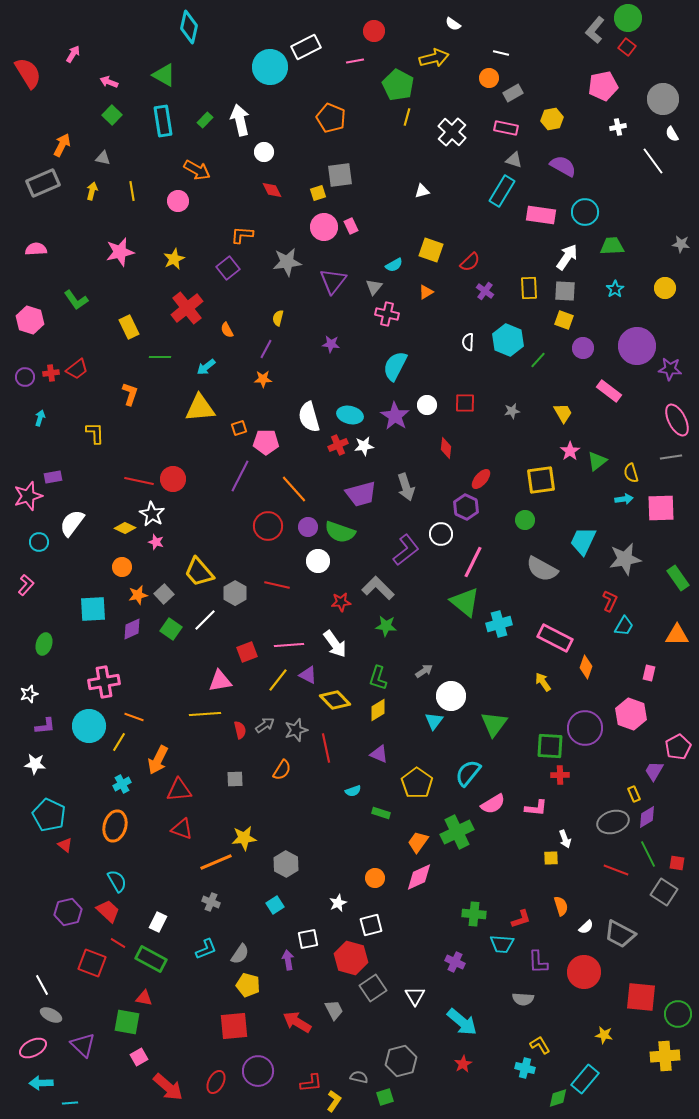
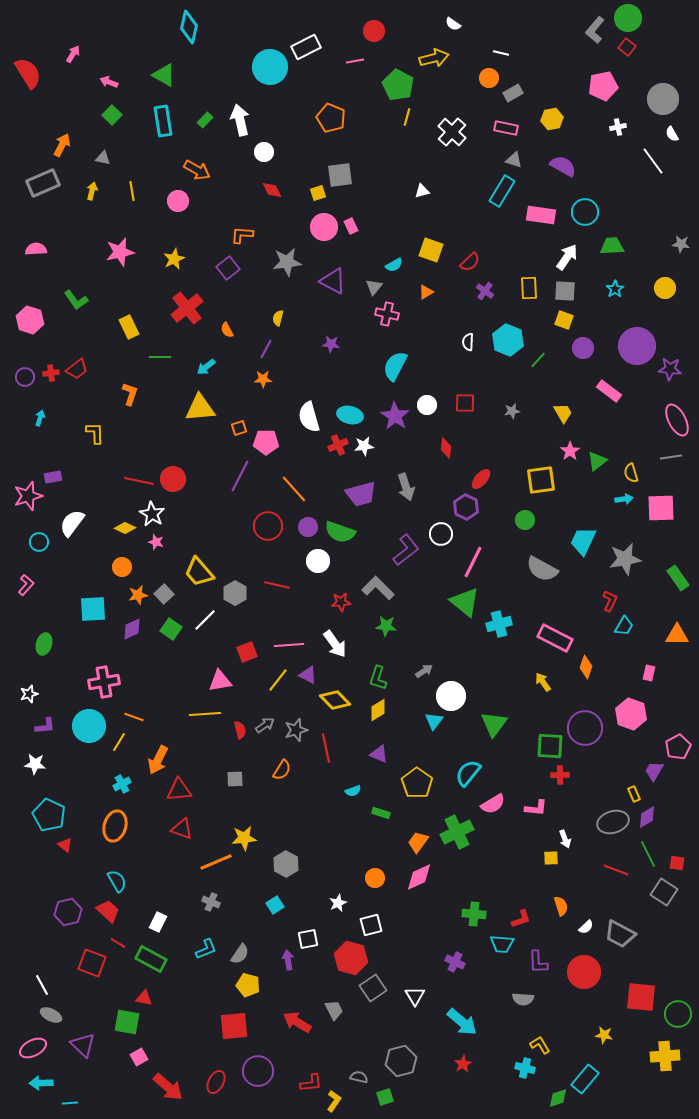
purple triangle at (333, 281): rotated 40 degrees counterclockwise
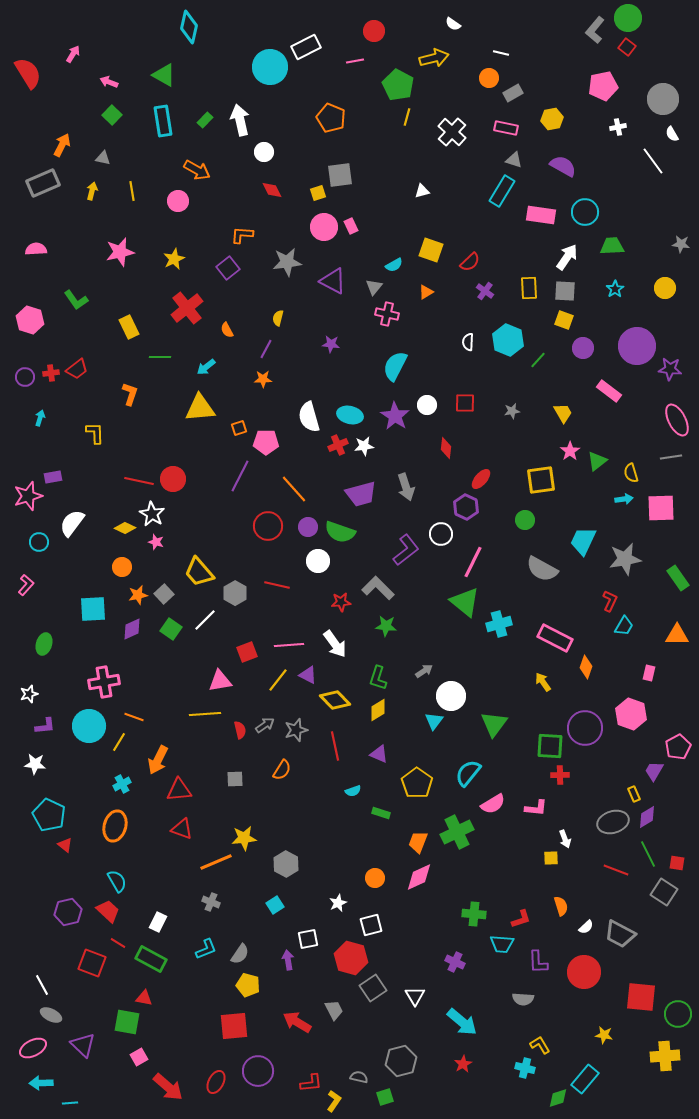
red line at (326, 748): moved 9 px right, 2 px up
orange trapezoid at (418, 842): rotated 15 degrees counterclockwise
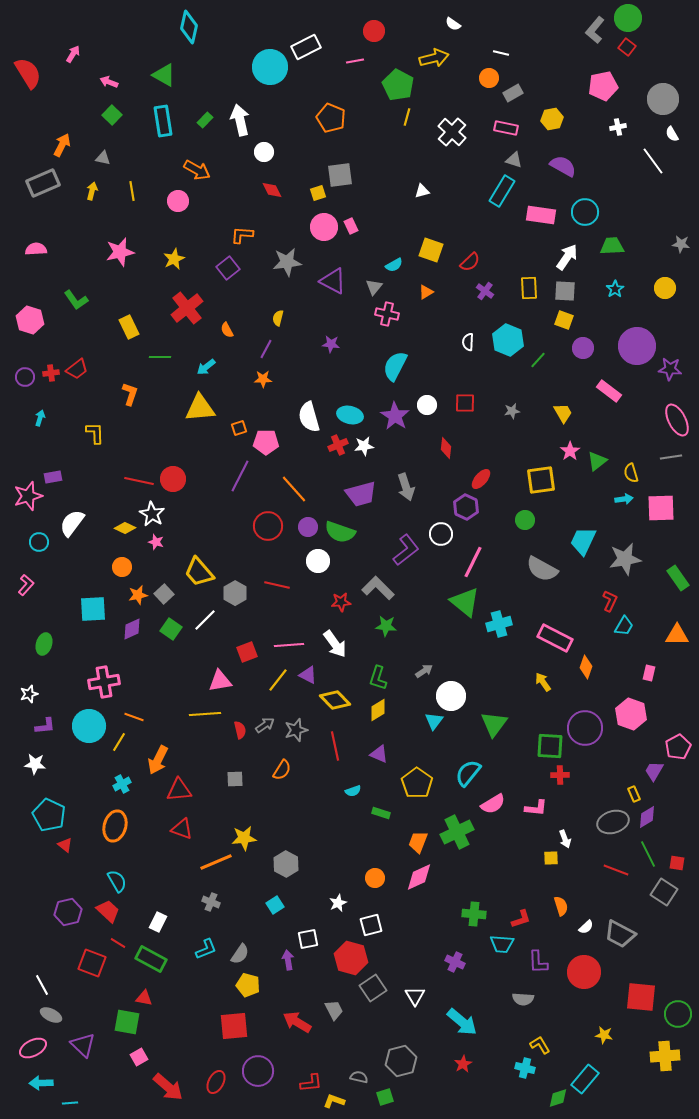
yellow L-shape at (334, 1101): rotated 105 degrees counterclockwise
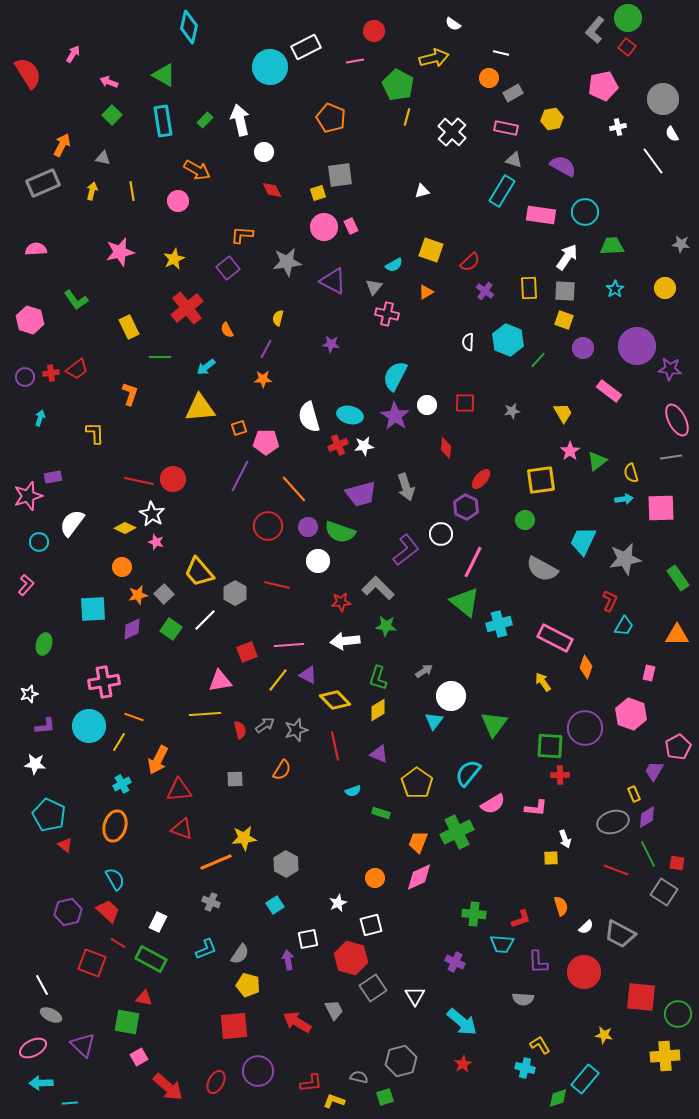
cyan semicircle at (395, 366): moved 10 px down
white arrow at (335, 644): moved 10 px right, 3 px up; rotated 120 degrees clockwise
cyan semicircle at (117, 881): moved 2 px left, 2 px up
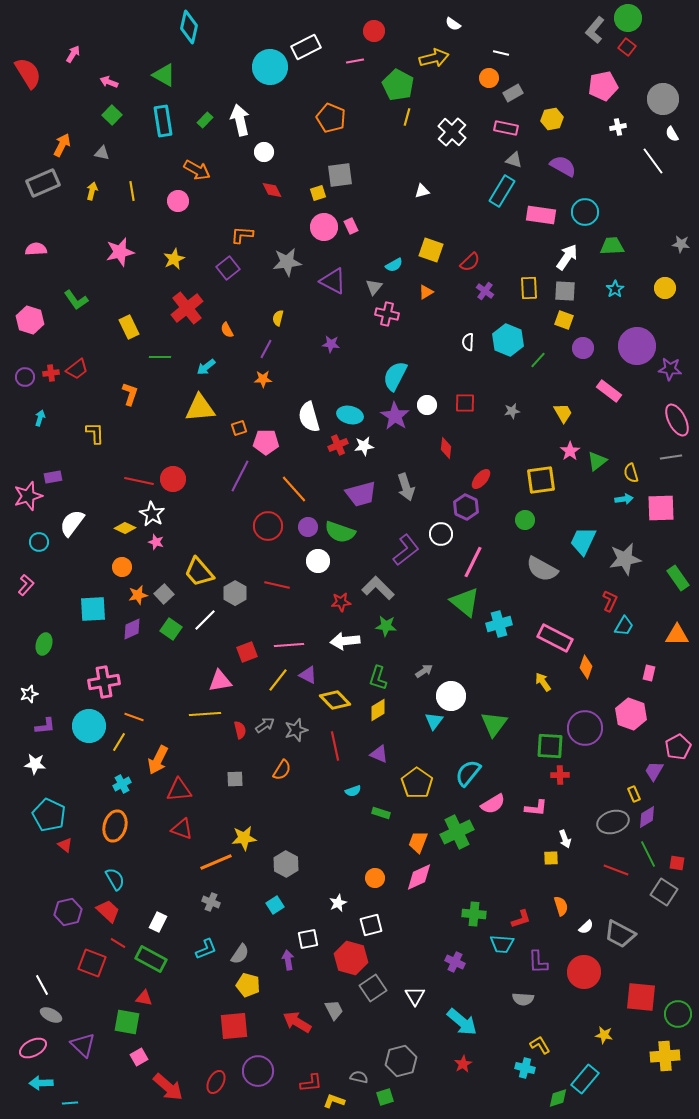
gray triangle at (103, 158): moved 1 px left, 5 px up
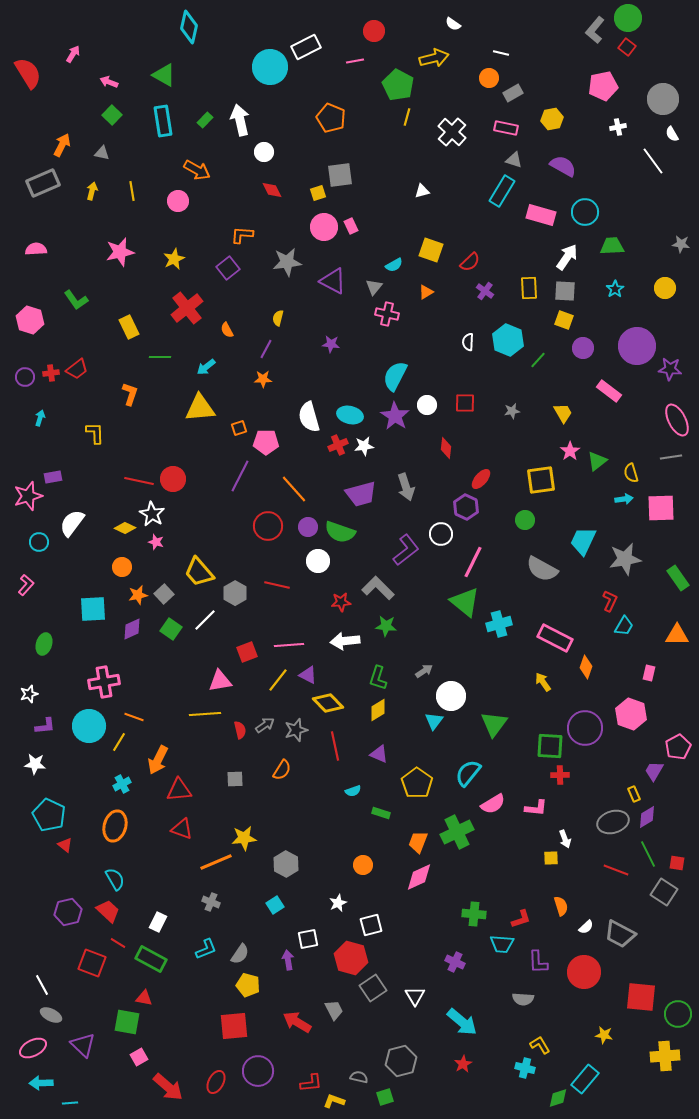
pink rectangle at (541, 215): rotated 8 degrees clockwise
yellow diamond at (335, 700): moved 7 px left, 3 px down
orange circle at (375, 878): moved 12 px left, 13 px up
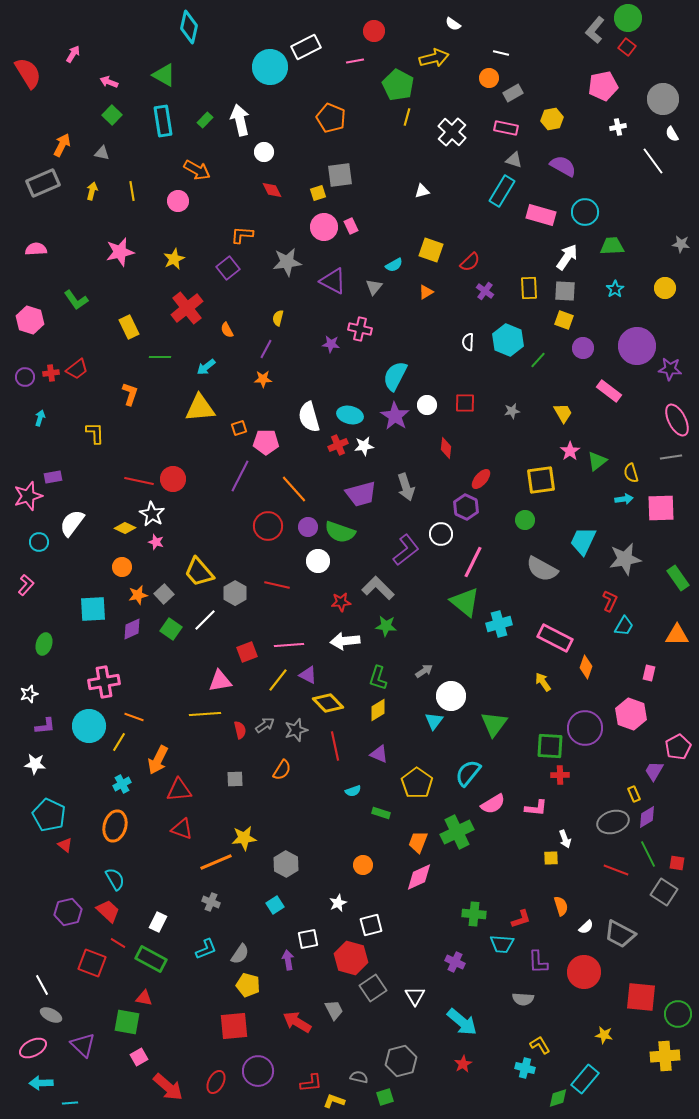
pink cross at (387, 314): moved 27 px left, 15 px down
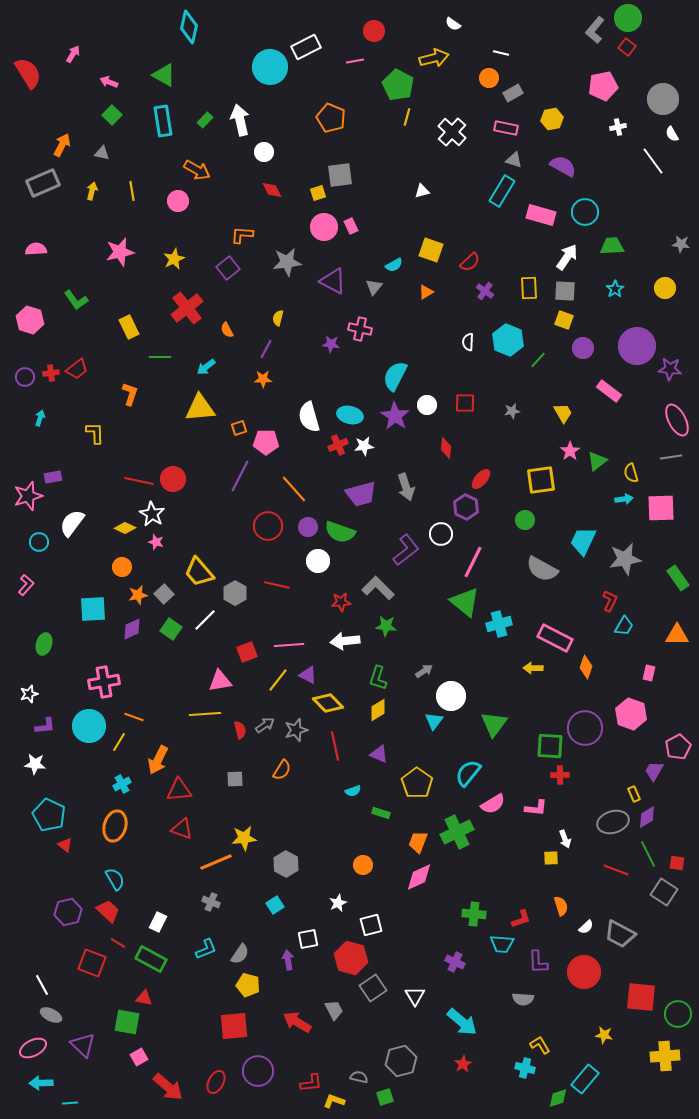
yellow arrow at (543, 682): moved 10 px left, 14 px up; rotated 54 degrees counterclockwise
